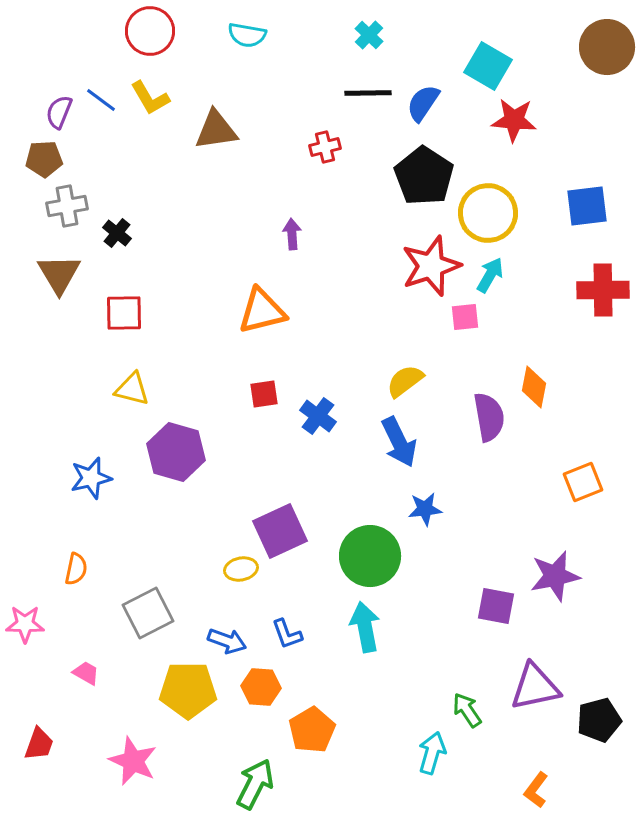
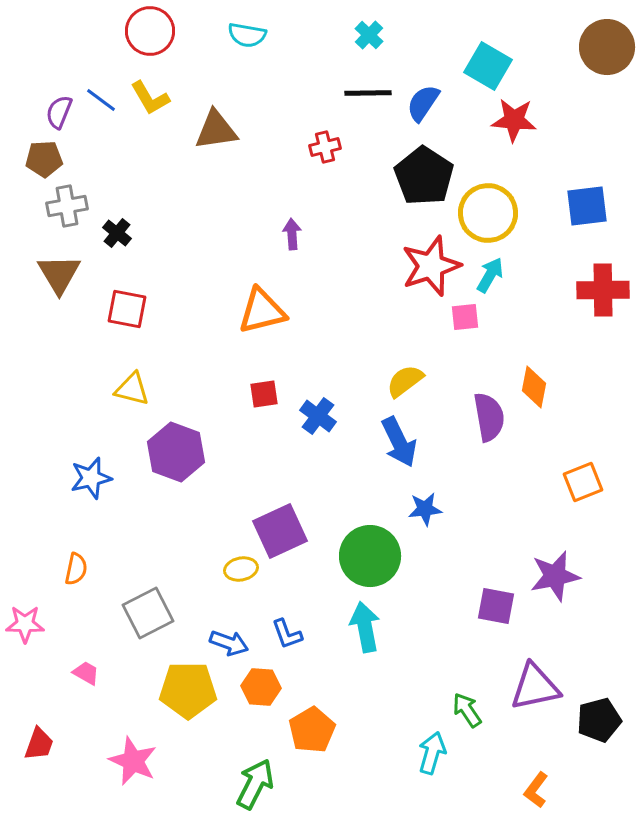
red square at (124, 313): moved 3 px right, 4 px up; rotated 12 degrees clockwise
purple hexagon at (176, 452): rotated 4 degrees clockwise
blue arrow at (227, 641): moved 2 px right, 2 px down
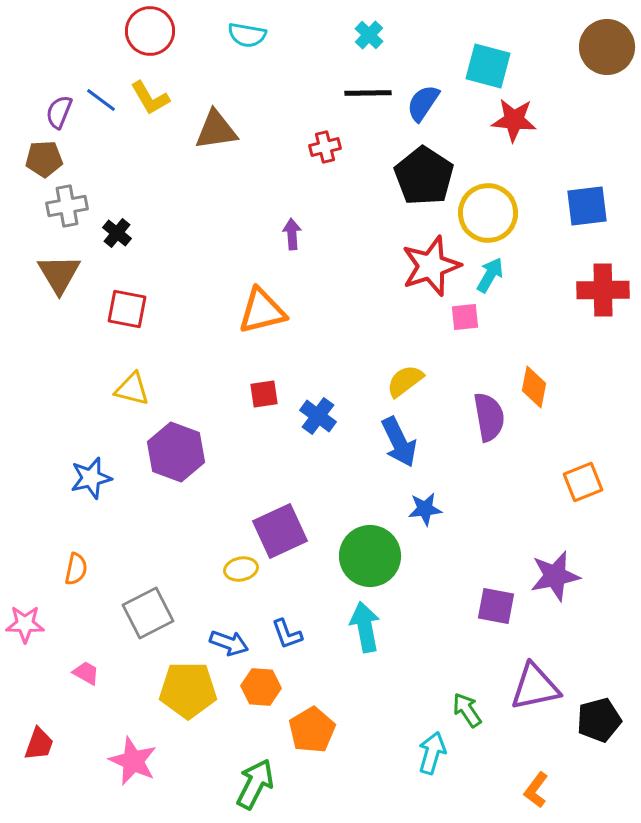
cyan square at (488, 66): rotated 15 degrees counterclockwise
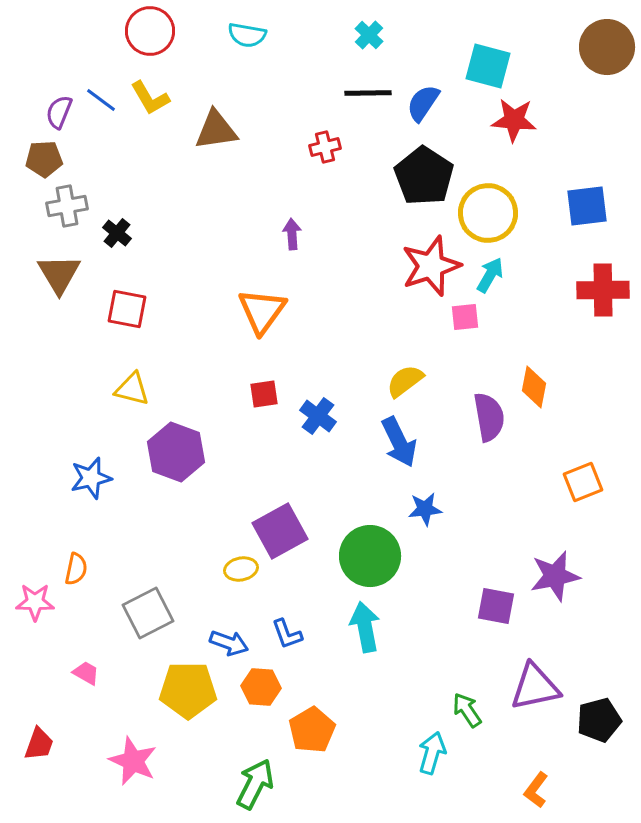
orange triangle at (262, 311): rotated 40 degrees counterclockwise
purple square at (280, 531): rotated 4 degrees counterclockwise
pink star at (25, 624): moved 10 px right, 22 px up
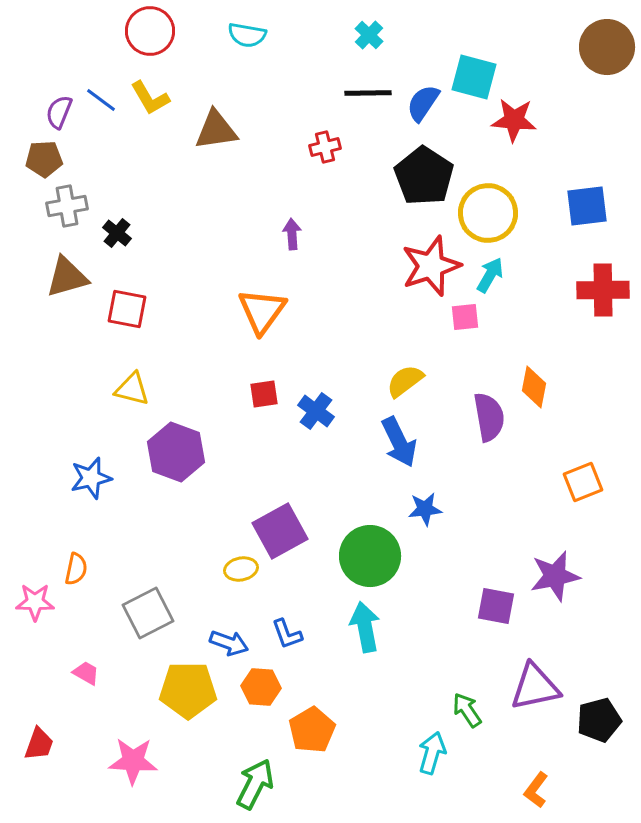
cyan square at (488, 66): moved 14 px left, 11 px down
brown triangle at (59, 274): moved 8 px right, 3 px down; rotated 45 degrees clockwise
blue cross at (318, 416): moved 2 px left, 5 px up
pink star at (133, 761): rotated 21 degrees counterclockwise
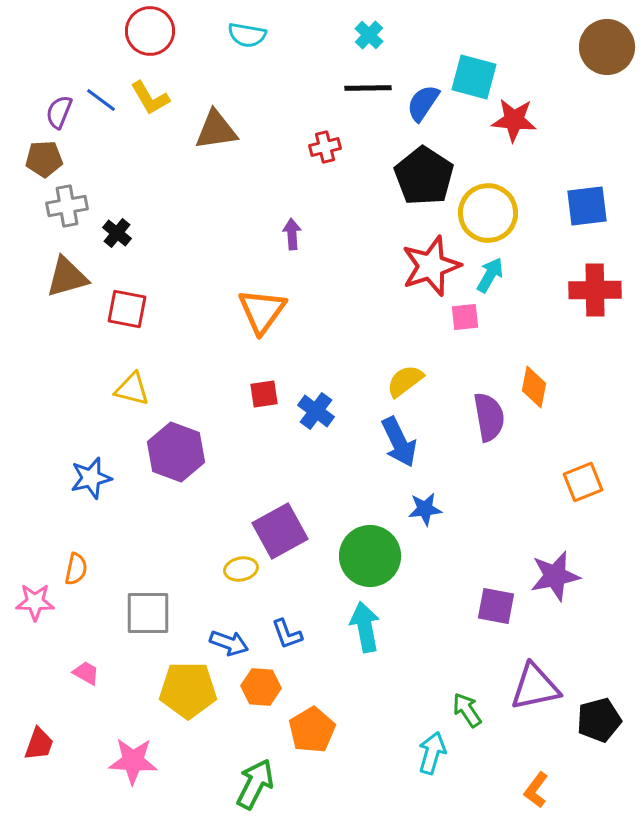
black line at (368, 93): moved 5 px up
red cross at (603, 290): moved 8 px left
gray square at (148, 613): rotated 27 degrees clockwise
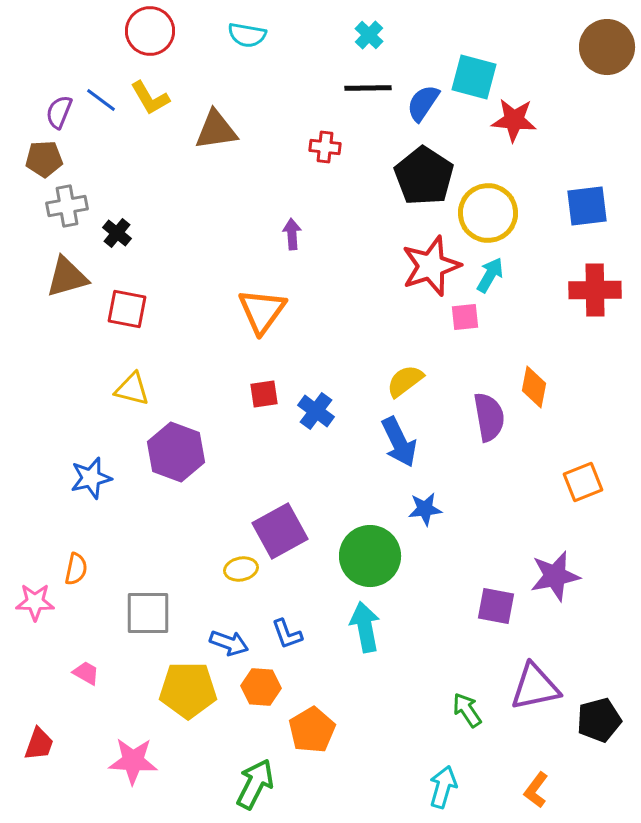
red cross at (325, 147): rotated 20 degrees clockwise
cyan arrow at (432, 753): moved 11 px right, 34 px down
